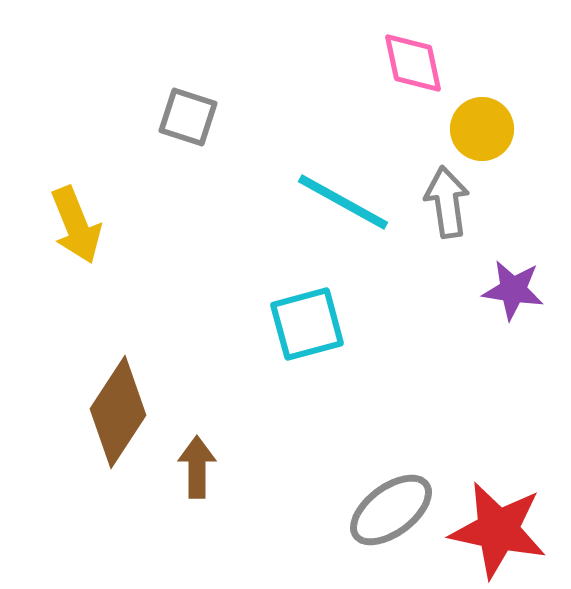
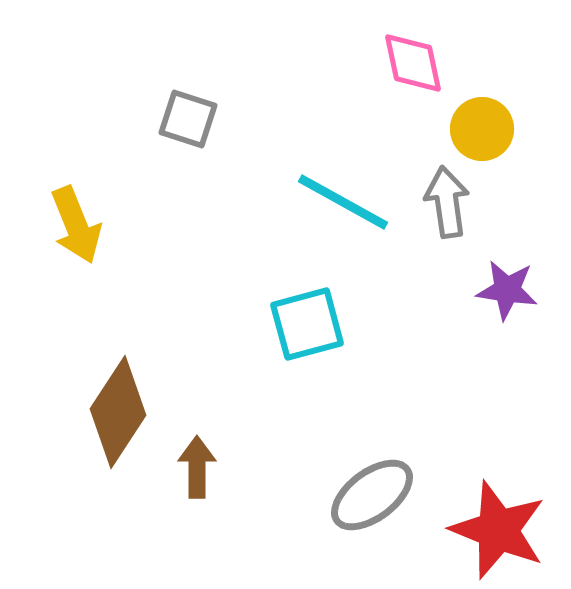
gray square: moved 2 px down
purple star: moved 6 px left
gray ellipse: moved 19 px left, 15 px up
red star: rotated 10 degrees clockwise
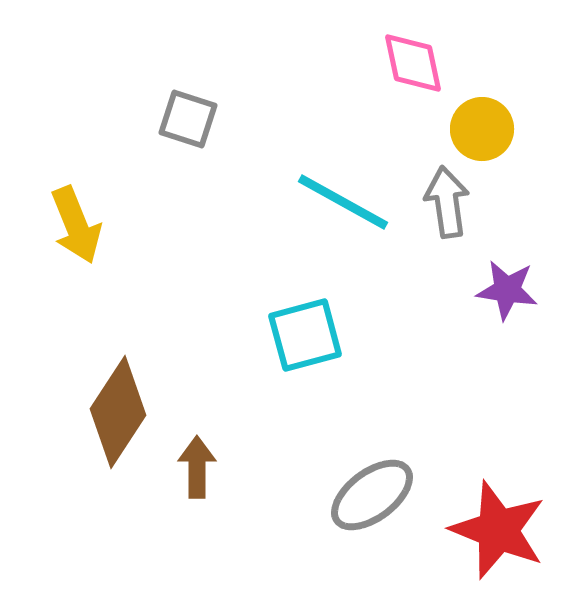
cyan square: moved 2 px left, 11 px down
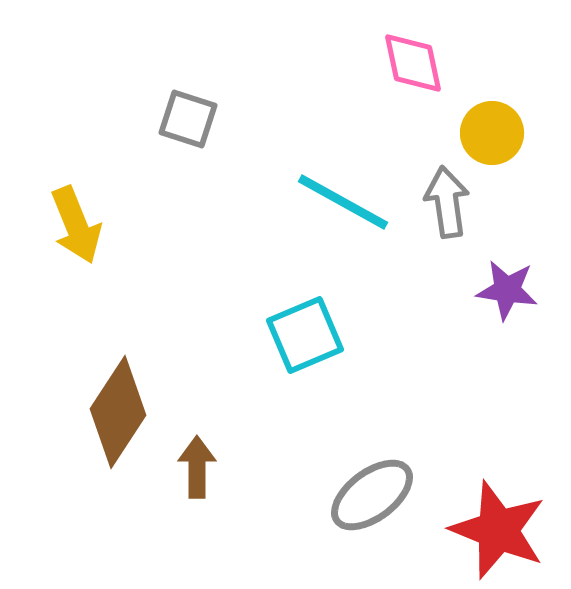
yellow circle: moved 10 px right, 4 px down
cyan square: rotated 8 degrees counterclockwise
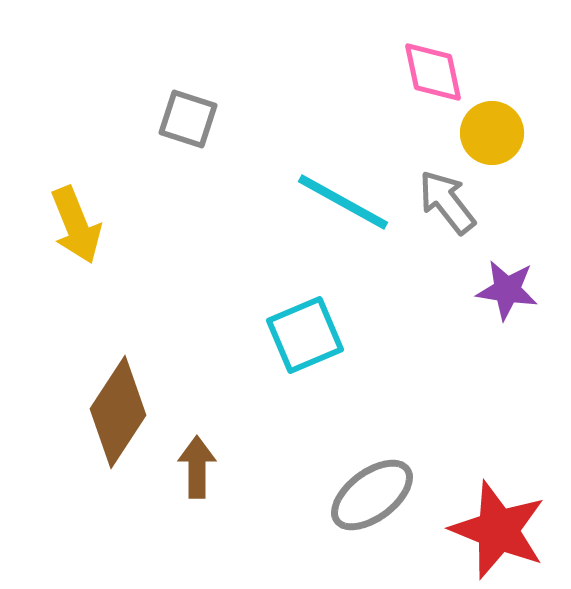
pink diamond: moved 20 px right, 9 px down
gray arrow: rotated 30 degrees counterclockwise
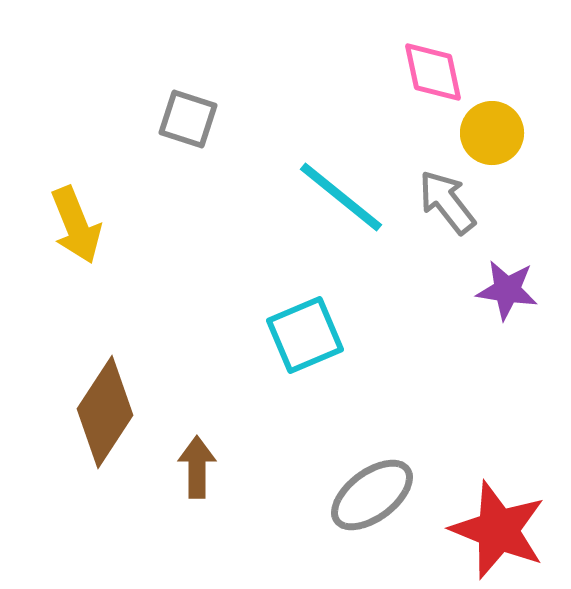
cyan line: moved 2 px left, 5 px up; rotated 10 degrees clockwise
brown diamond: moved 13 px left
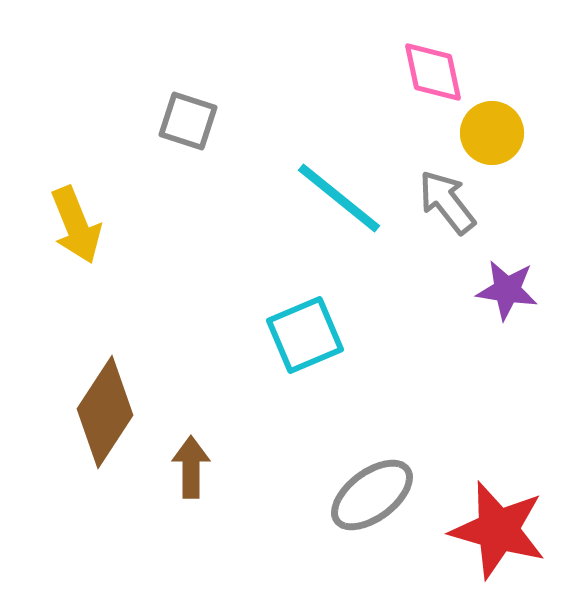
gray square: moved 2 px down
cyan line: moved 2 px left, 1 px down
brown arrow: moved 6 px left
red star: rotated 6 degrees counterclockwise
